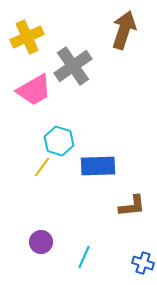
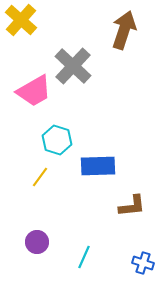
yellow cross: moved 6 px left, 17 px up; rotated 24 degrees counterclockwise
gray cross: rotated 12 degrees counterclockwise
pink trapezoid: moved 1 px down
cyan hexagon: moved 2 px left, 1 px up
yellow line: moved 2 px left, 10 px down
purple circle: moved 4 px left
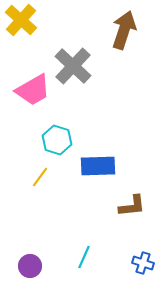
pink trapezoid: moved 1 px left, 1 px up
purple circle: moved 7 px left, 24 px down
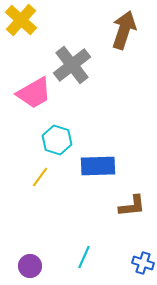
gray cross: moved 1 px left, 1 px up; rotated 9 degrees clockwise
pink trapezoid: moved 1 px right, 3 px down
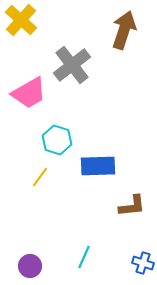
pink trapezoid: moved 5 px left
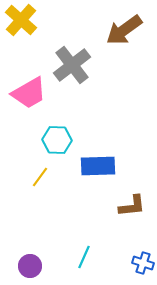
brown arrow: rotated 144 degrees counterclockwise
cyan hexagon: rotated 16 degrees counterclockwise
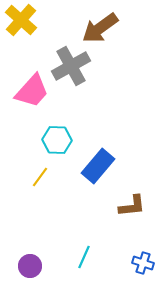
brown arrow: moved 24 px left, 2 px up
gray cross: moved 1 px left, 1 px down; rotated 9 degrees clockwise
pink trapezoid: moved 3 px right, 2 px up; rotated 18 degrees counterclockwise
blue rectangle: rotated 48 degrees counterclockwise
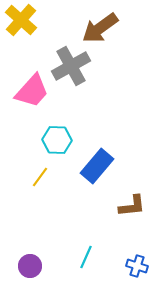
blue rectangle: moved 1 px left
cyan line: moved 2 px right
blue cross: moved 6 px left, 3 px down
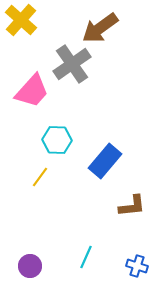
gray cross: moved 1 px right, 2 px up; rotated 6 degrees counterclockwise
blue rectangle: moved 8 px right, 5 px up
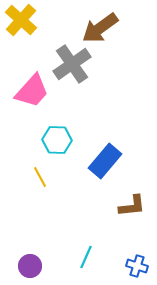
yellow line: rotated 65 degrees counterclockwise
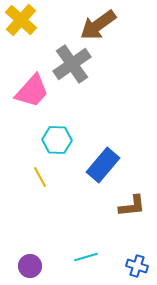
brown arrow: moved 2 px left, 3 px up
blue rectangle: moved 2 px left, 4 px down
cyan line: rotated 50 degrees clockwise
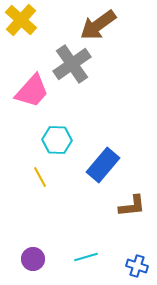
purple circle: moved 3 px right, 7 px up
